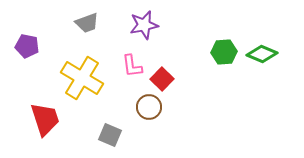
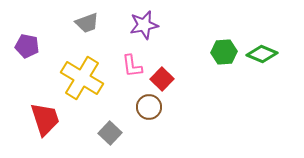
gray square: moved 2 px up; rotated 20 degrees clockwise
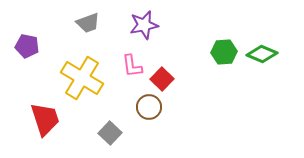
gray trapezoid: moved 1 px right
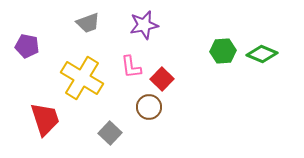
green hexagon: moved 1 px left, 1 px up
pink L-shape: moved 1 px left, 1 px down
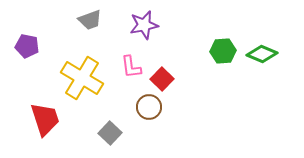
gray trapezoid: moved 2 px right, 3 px up
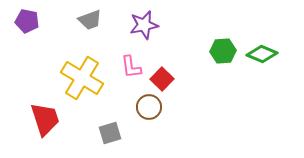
purple pentagon: moved 25 px up
gray square: rotated 30 degrees clockwise
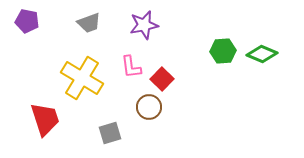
gray trapezoid: moved 1 px left, 3 px down
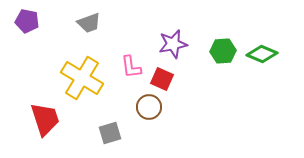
purple star: moved 29 px right, 19 px down
red square: rotated 20 degrees counterclockwise
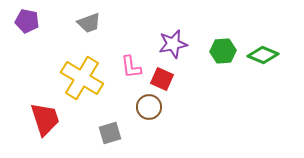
green diamond: moved 1 px right, 1 px down
